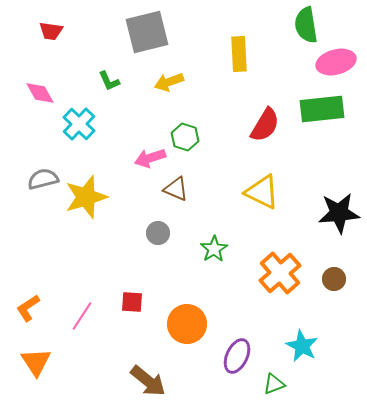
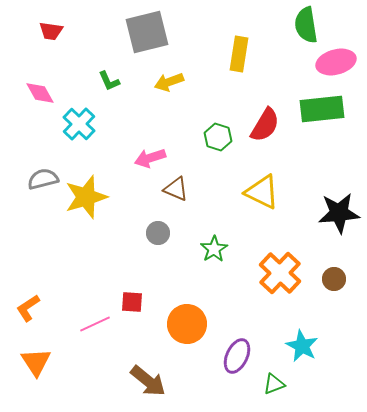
yellow rectangle: rotated 12 degrees clockwise
green hexagon: moved 33 px right
orange cross: rotated 6 degrees counterclockwise
pink line: moved 13 px right, 8 px down; rotated 32 degrees clockwise
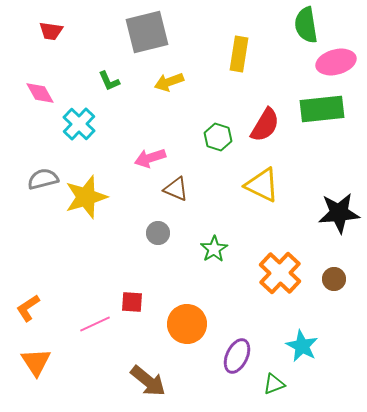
yellow triangle: moved 7 px up
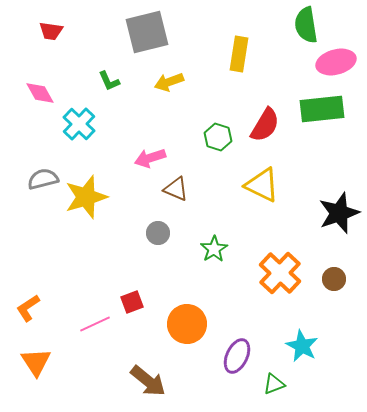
black star: rotated 15 degrees counterclockwise
red square: rotated 25 degrees counterclockwise
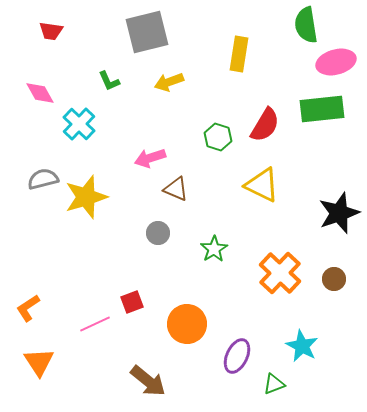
orange triangle: moved 3 px right
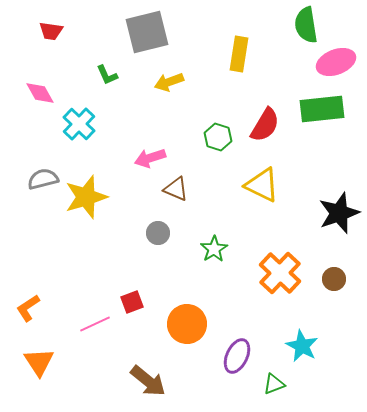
pink ellipse: rotated 6 degrees counterclockwise
green L-shape: moved 2 px left, 6 px up
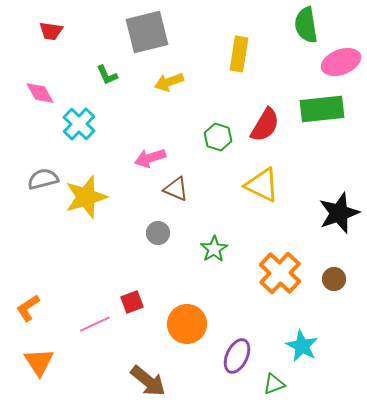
pink ellipse: moved 5 px right
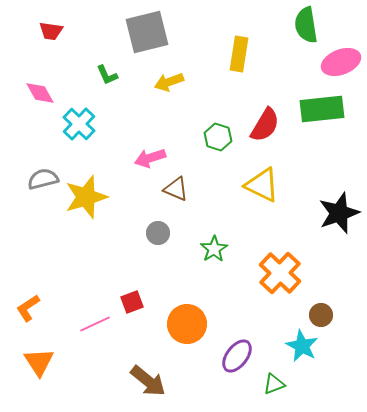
brown circle: moved 13 px left, 36 px down
purple ellipse: rotated 12 degrees clockwise
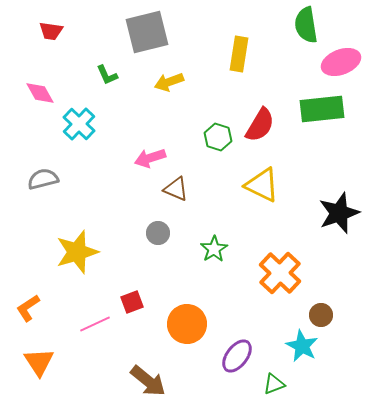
red semicircle: moved 5 px left
yellow star: moved 9 px left, 55 px down
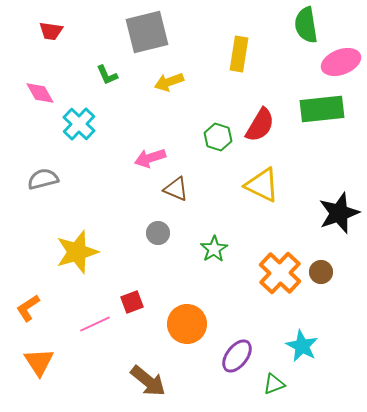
brown circle: moved 43 px up
